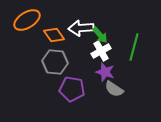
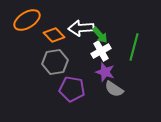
orange diamond: rotated 10 degrees counterclockwise
gray hexagon: rotated 15 degrees counterclockwise
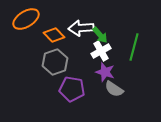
orange ellipse: moved 1 px left, 1 px up
gray hexagon: rotated 10 degrees counterclockwise
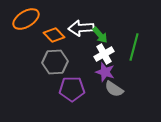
white cross: moved 3 px right, 3 px down
gray hexagon: rotated 15 degrees clockwise
purple pentagon: rotated 10 degrees counterclockwise
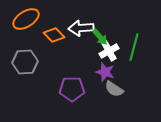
green arrow: moved 2 px down
white cross: moved 5 px right, 3 px up
gray hexagon: moved 30 px left
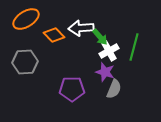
gray semicircle: rotated 102 degrees counterclockwise
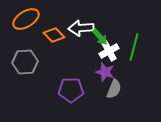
purple pentagon: moved 1 px left, 1 px down
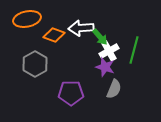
orange ellipse: moved 1 px right; rotated 20 degrees clockwise
orange diamond: rotated 25 degrees counterclockwise
green line: moved 3 px down
gray hexagon: moved 10 px right, 2 px down; rotated 25 degrees counterclockwise
purple star: moved 5 px up
purple pentagon: moved 3 px down
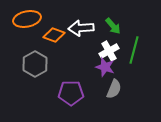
green arrow: moved 13 px right, 11 px up
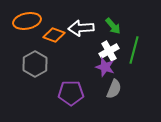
orange ellipse: moved 2 px down
